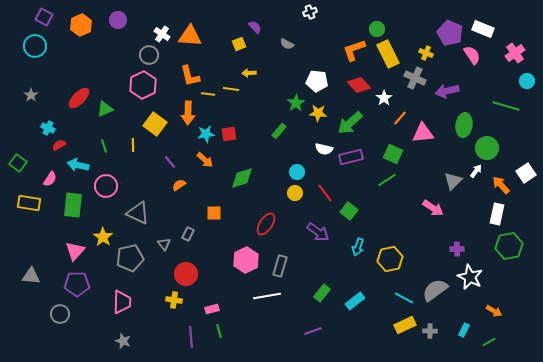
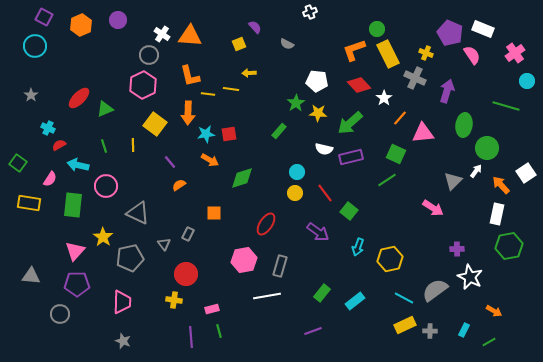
purple arrow at (447, 91): rotated 120 degrees clockwise
green square at (393, 154): moved 3 px right
orange arrow at (205, 160): moved 5 px right; rotated 12 degrees counterclockwise
pink hexagon at (246, 260): moved 2 px left; rotated 15 degrees clockwise
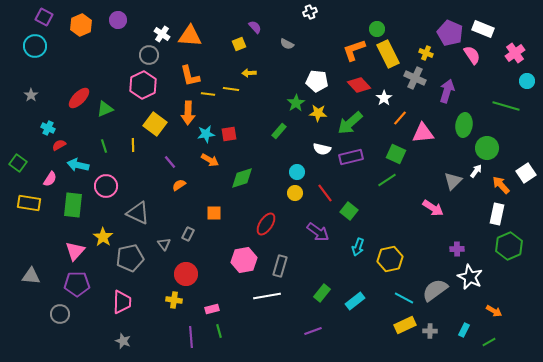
white semicircle at (324, 149): moved 2 px left
green hexagon at (509, 246): rotated 12 degrees counterclockwise
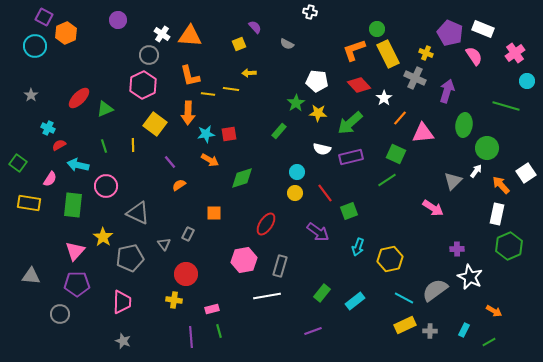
white cross at (310, 12): rotated 32 degrees clockwise
orange hexagon at (81, 25): moved 15 px left, 8 px down
pink semicircle at (472, 55): moved 2 px right, 1 px down
green square at (349, 211): rotated 30 degrees clockwise
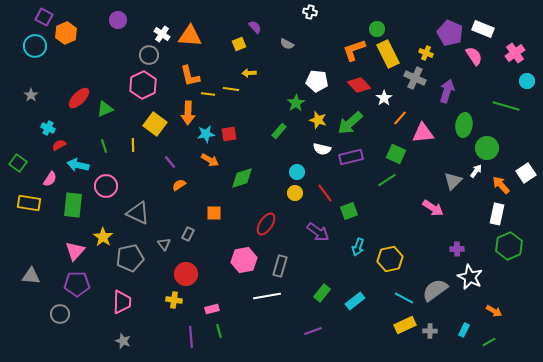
yellow star at (318, 113): moved 7 px down; rotated 12 degrees clockwise
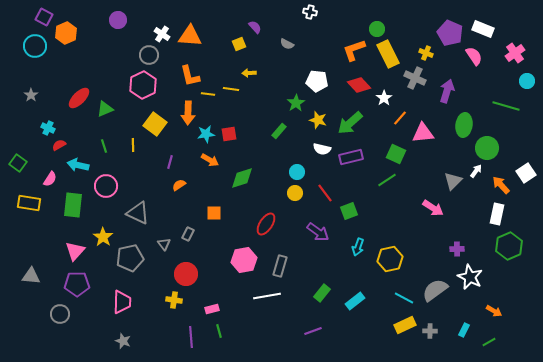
purple line at (170, 162): rotated 56 degrees clockwise
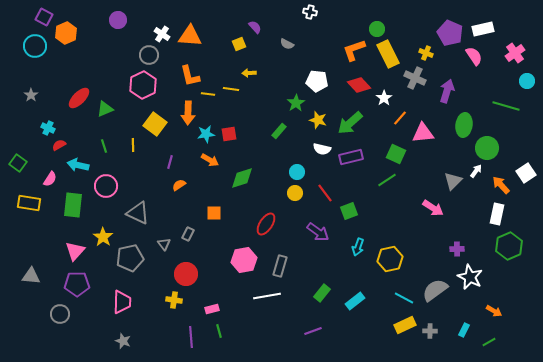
white rectangle at (483, 29): rotated 35 degrees counterclockwise
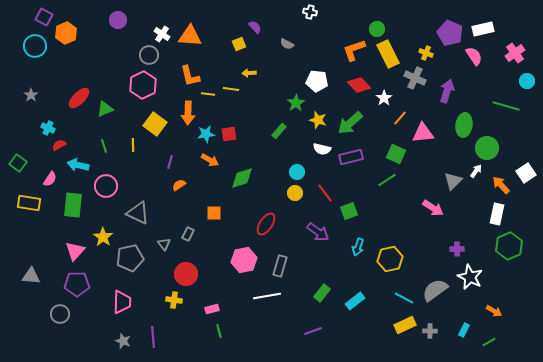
purple line at (191, 337): moved 38 px left
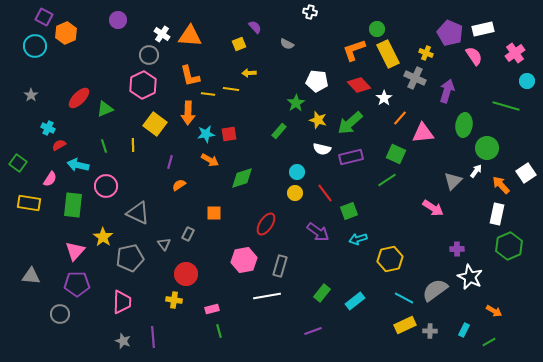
cyan arrow at (358, 247): moved 8 px up; rotated 54 degrees clockwise
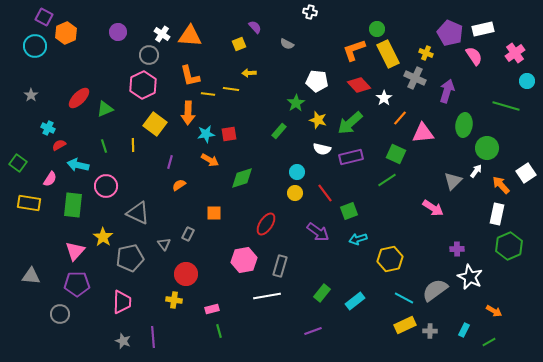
purple circle at (118, 20): moved 12 px down
